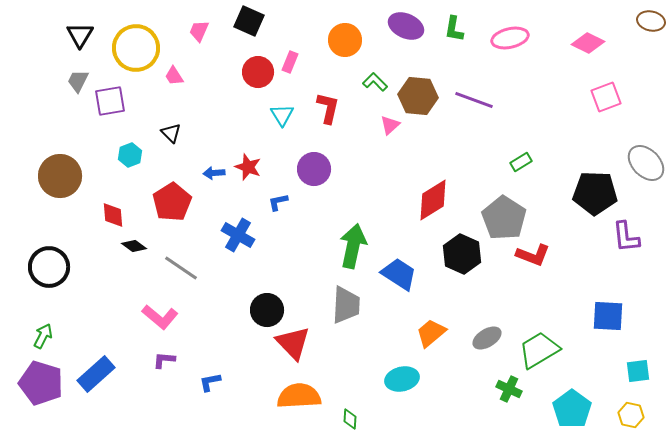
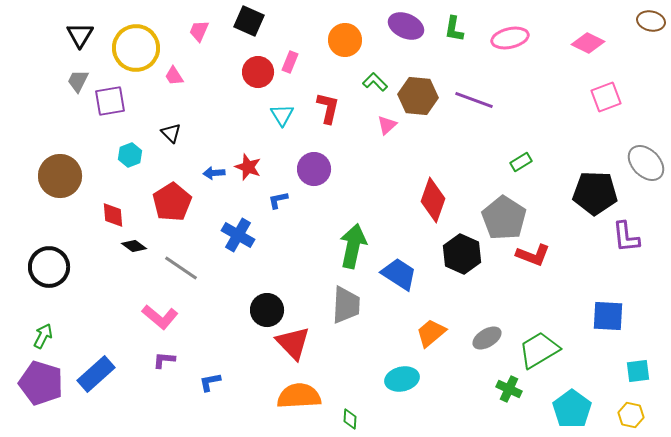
pink triangle at (390, 125): moved 3 px left
red diamond at (433, 200): rotated 39 degrees counterclockwise
blue L-shape at (278, 202): moved 2 px up
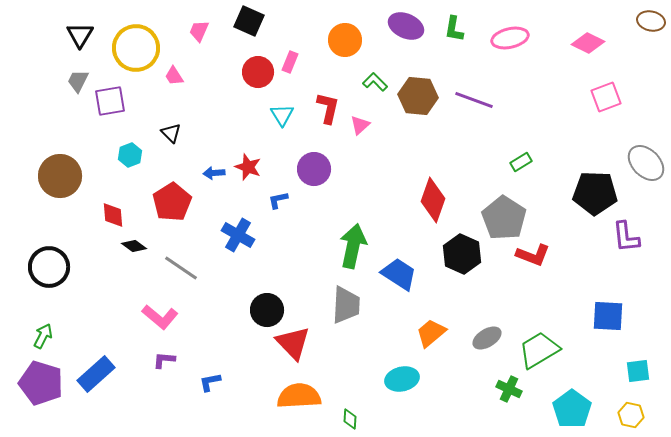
pink triangle at (387, 125): moved 27 px left
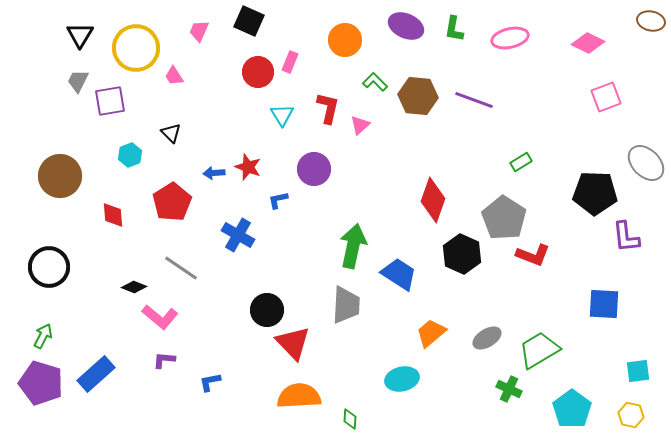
black diamond at (134, 246): moved 41 px down; rotated 15 degrees counterclockwise
blue square at (608, 316): moved 4 px left, 12 px up
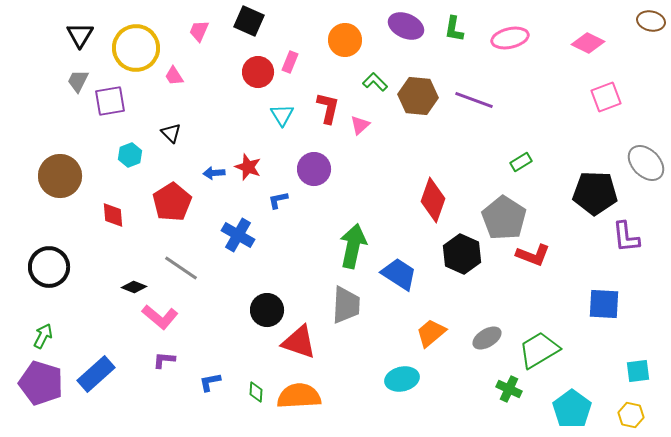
red triangle at (293, 343): moved 6 px right, 1 px up; rotated 27 degrees counterclockwise
green diamond at (350, 419): moved 94 px left, 27 px up
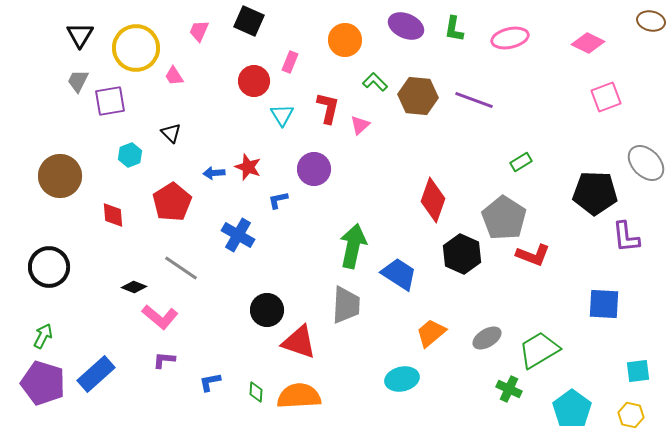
red circle at (258, 72): moved 4 px left, 9 px down
purple pentagon at (41, 383): moved 2 px right
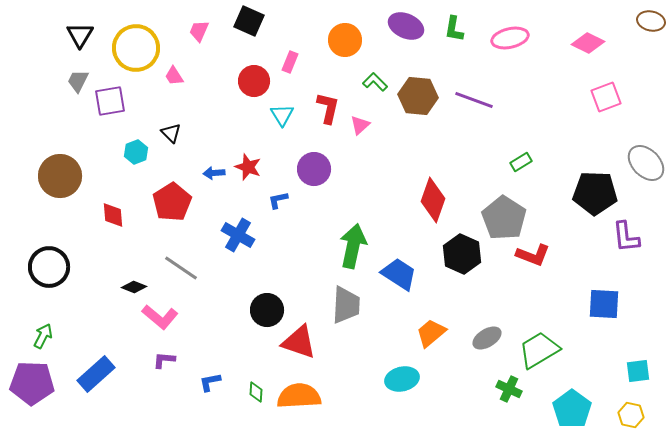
cyan hexagon at (130, 155): moved 6 px right, 3 px up
purple pentagon at (43, 383): moved 11 px left; rotated 15 degrees counterclockwise
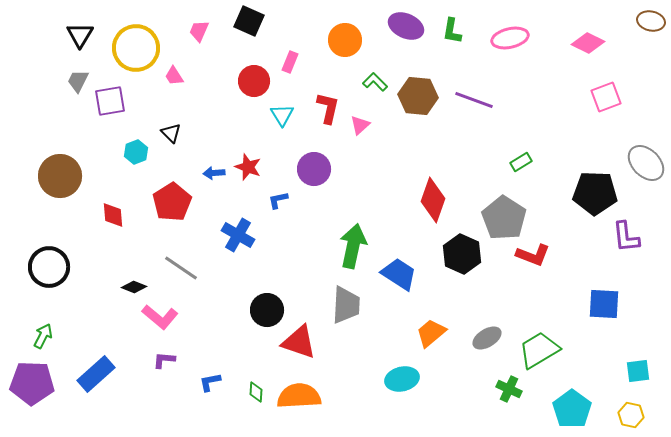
green L-shape at (454, 29): moved 2 px left, 2 px down
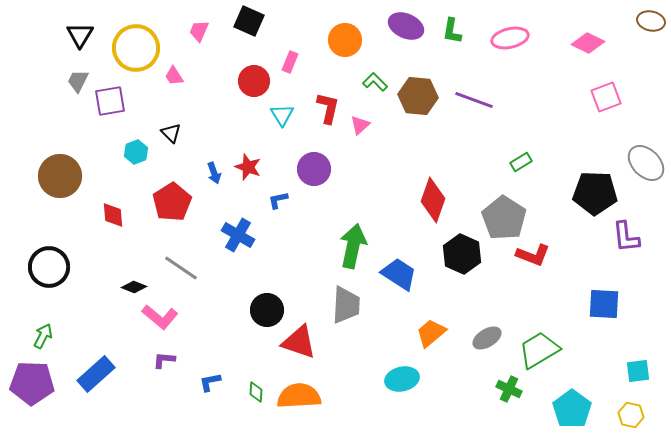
blue arrow at (214, 173): rotated 105 degrees counterclockwise
